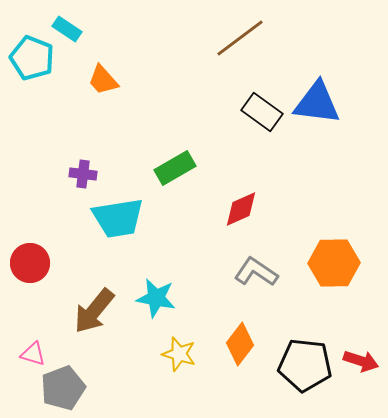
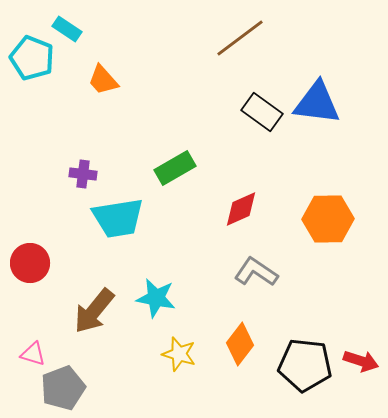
orange hexagon: moved 6 px left, 44 px up
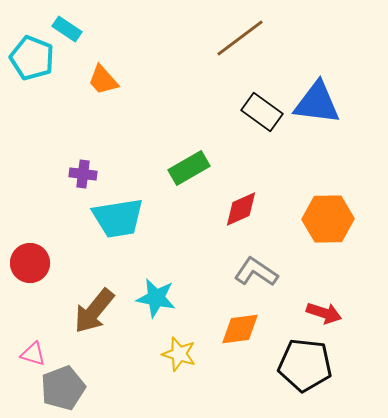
green rectangle: moved 14 px right
orange diamond: moved 15 px up; rotated 45 degrees clockwise
red arrow: moved 37 px left, 48 px up
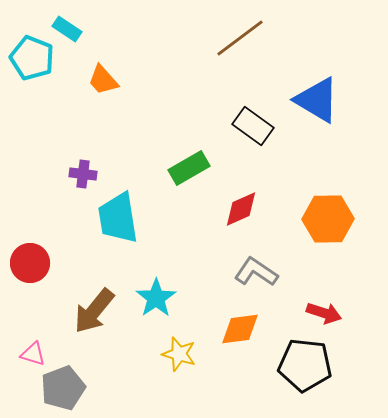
blue triangle: moved 3 px up; rotated 24 degrees clockwise
black rectangle: moved 9 px left, 14 px down
cyan trapezoid: rotated 90 degrees clockwise
cyan star: rotated 27 degrees clockwise
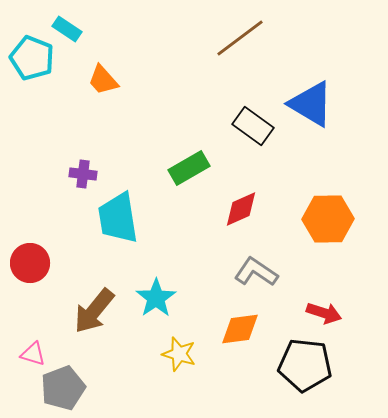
blue triangle: moved 6 px left, 4 px down
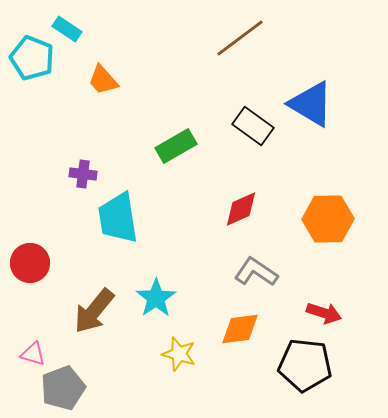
green rectangle: moved 13 px left, 22 px up
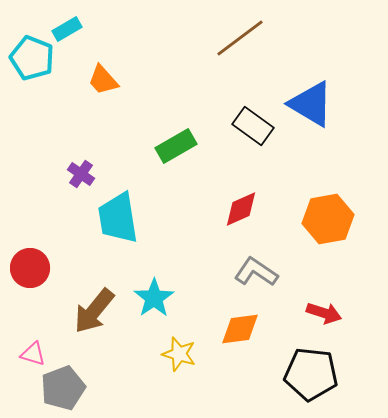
cyan rectangle: rotated 64 degrees counterclockwise
purple cross: moved 2 px left; rotated 28 degrees clockwise
orange hexagon: rotated 9 degrees counterclockwise
red circle: moved 5 px down
cyan star: moved 2 px left
black pentagon: moved 6 px right, 9 px down
